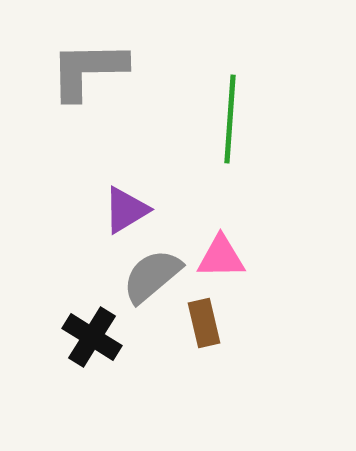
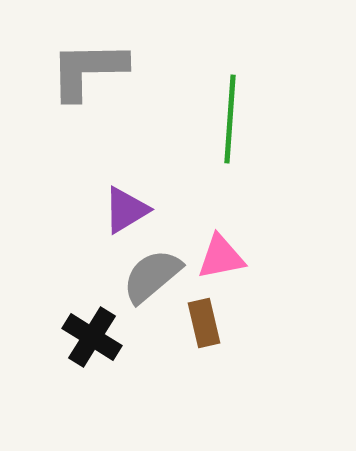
pink triangle: rotated 10 degrees counterclockwise
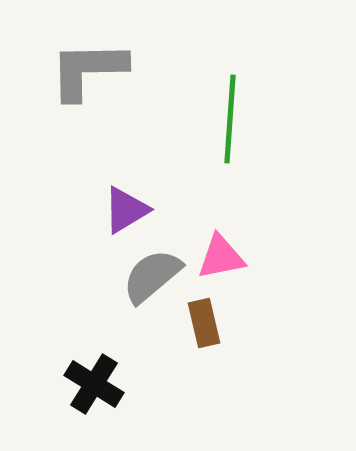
black cross: moved 2 px right, 47 px down
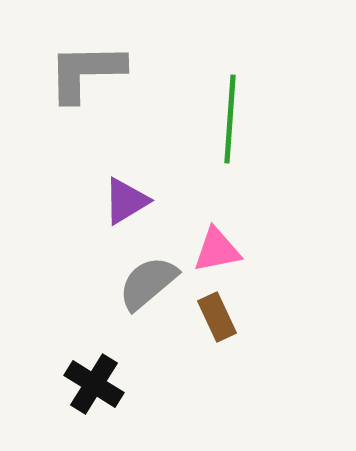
gray L-shape: moved 2 px left, 2 px down
purple triangle: moved 9 px up
pink triangle: moved 4 px left, 7 px up
gray semicircle: moved 4 px left, 7 px down
brown rectangle: moved 13 px right, 6 px up; rotated 12 degrees counterclockwise
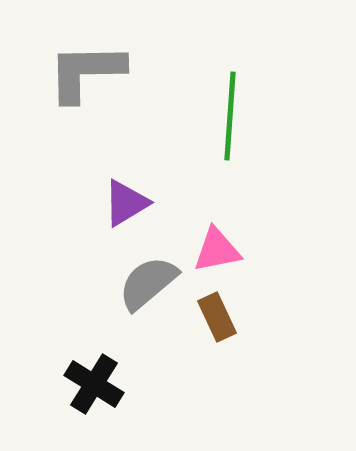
green line: moved 3 px up
purple triangle: moved 2 px down
